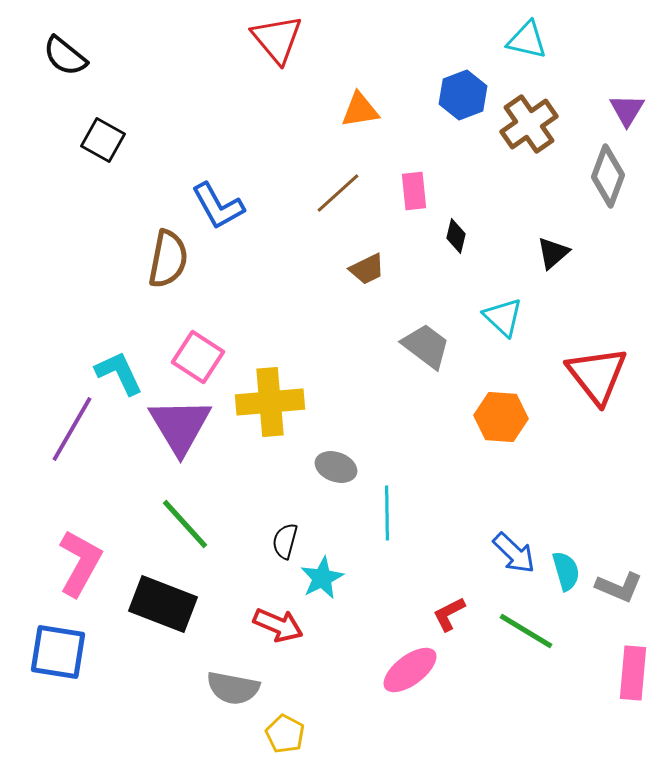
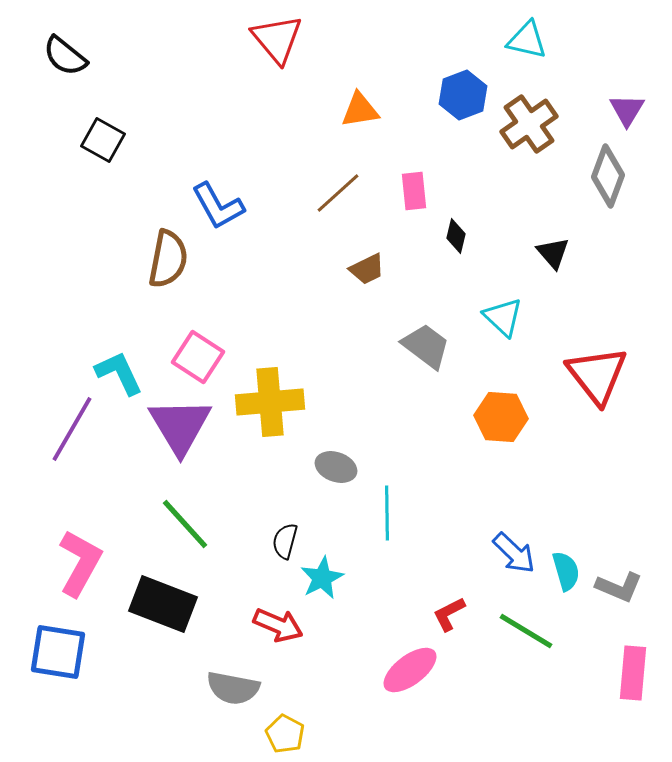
black triangle at (553, 253): rotated 30 degrees counterclockwise
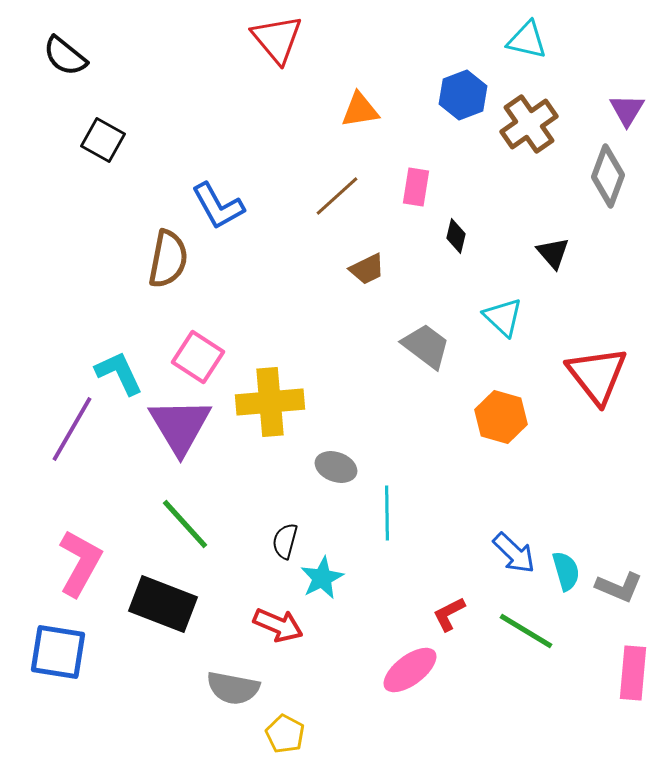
pink rectangle at (414, 191): moved 2 px right, 4 px up; rotated 15 degrees clockwise
brown line at (338, 193): moved 1 px left, 3 px down
orange hexagon at (501, 417): rotated 12 degrees clockwise
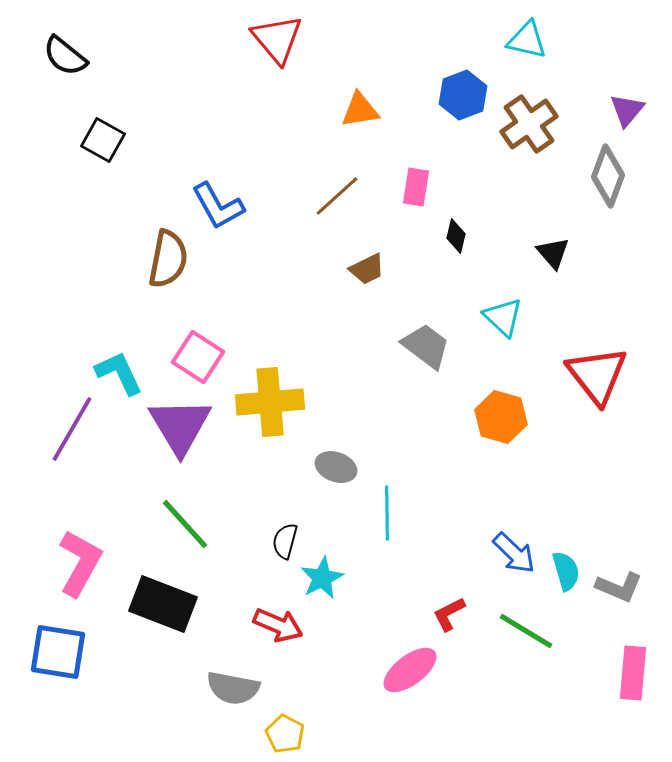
purple triangle at (627, 110): rotated 9 degrees clockwise
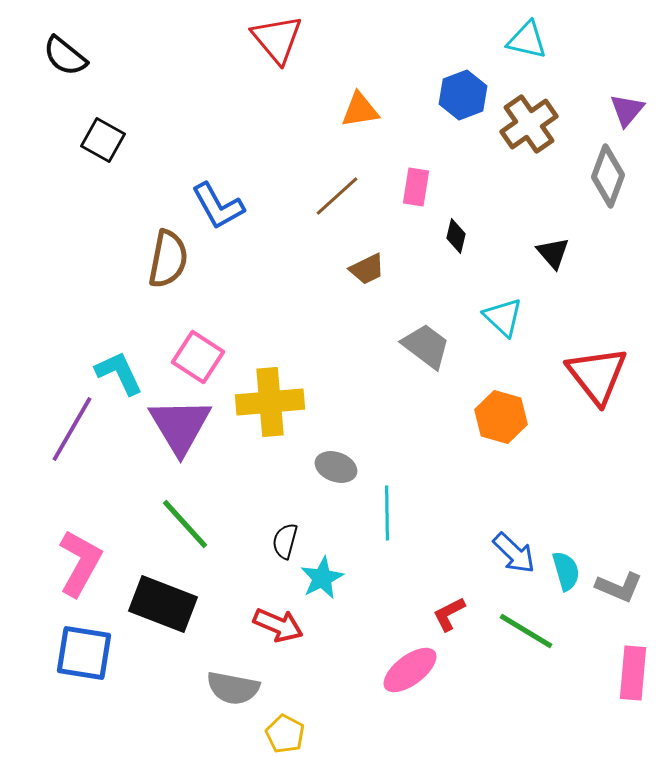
blue square at (58, 652): moved 26 px right, 1 px down
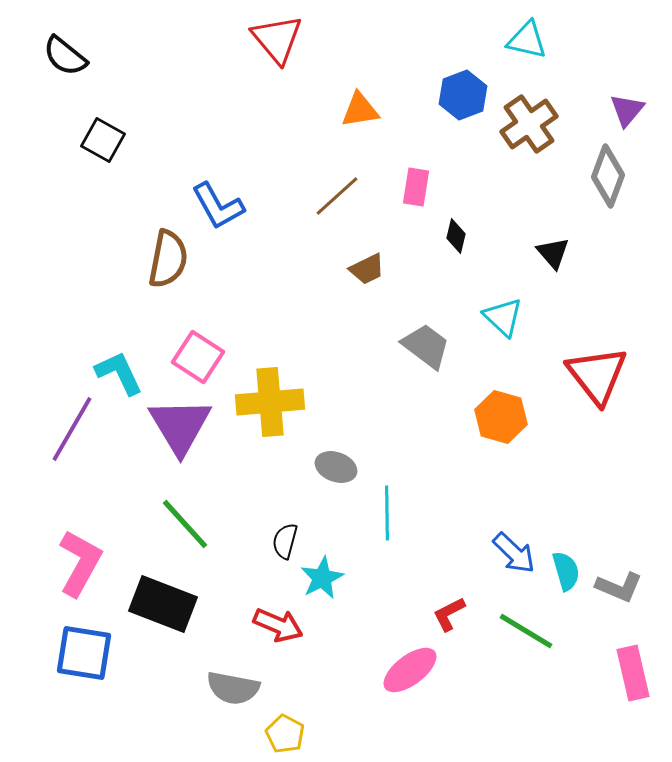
pink rectangle at (633, 673): rotated 18 degrees counterclockwise
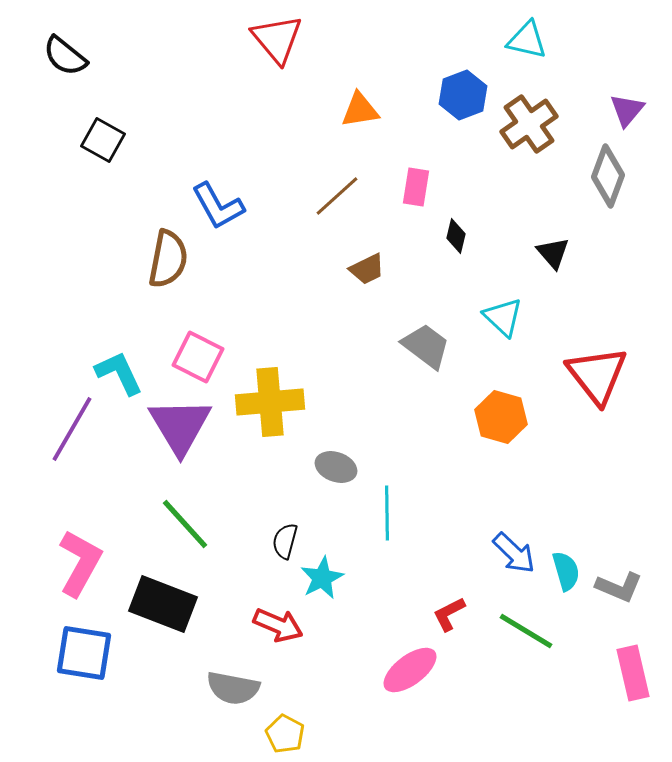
pink square at (198, 357): rotated 6 degrees counterclockwise
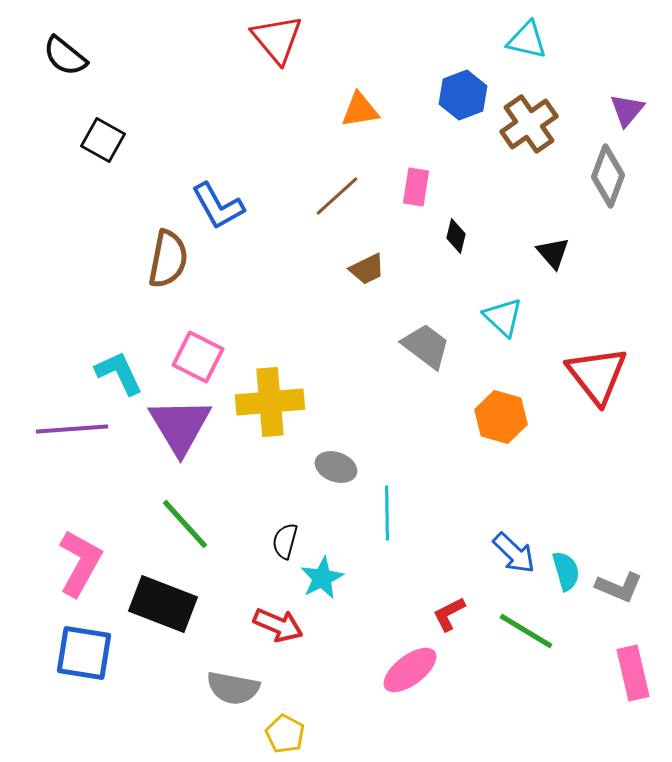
purple line at (72, 429): rotated 56 degrees clockwise
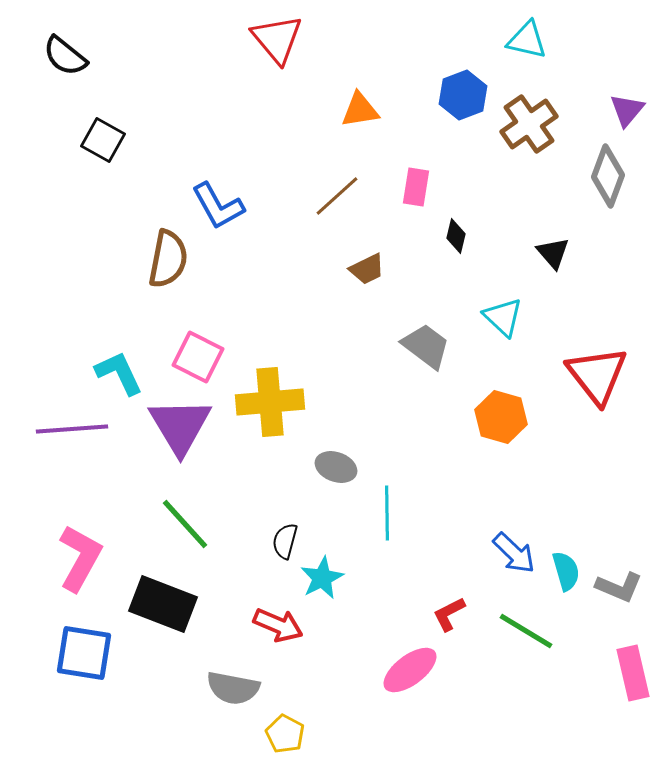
pink L-shape at (80, 563): moved 5 px up
